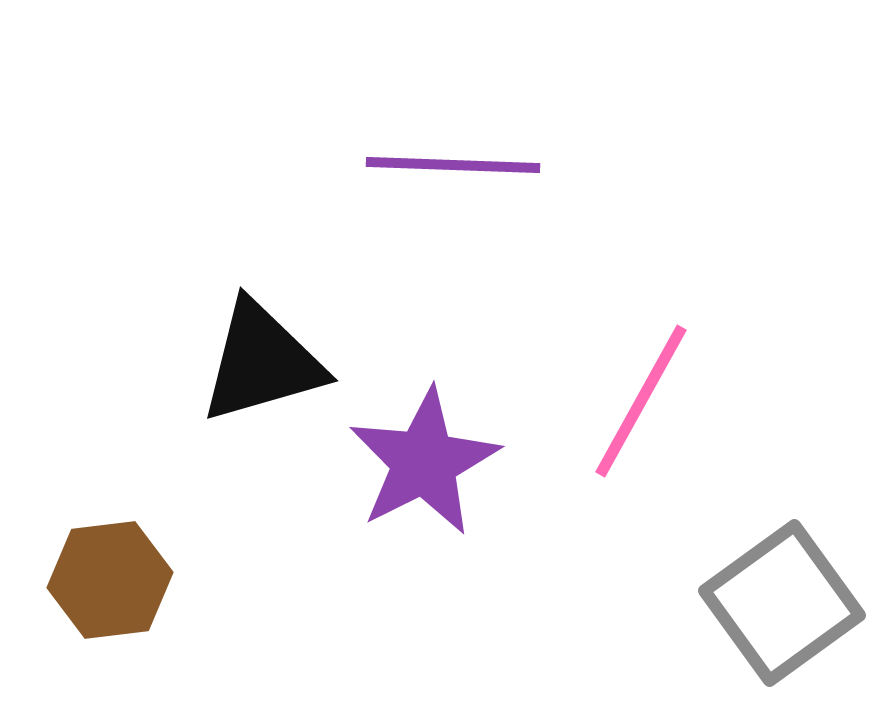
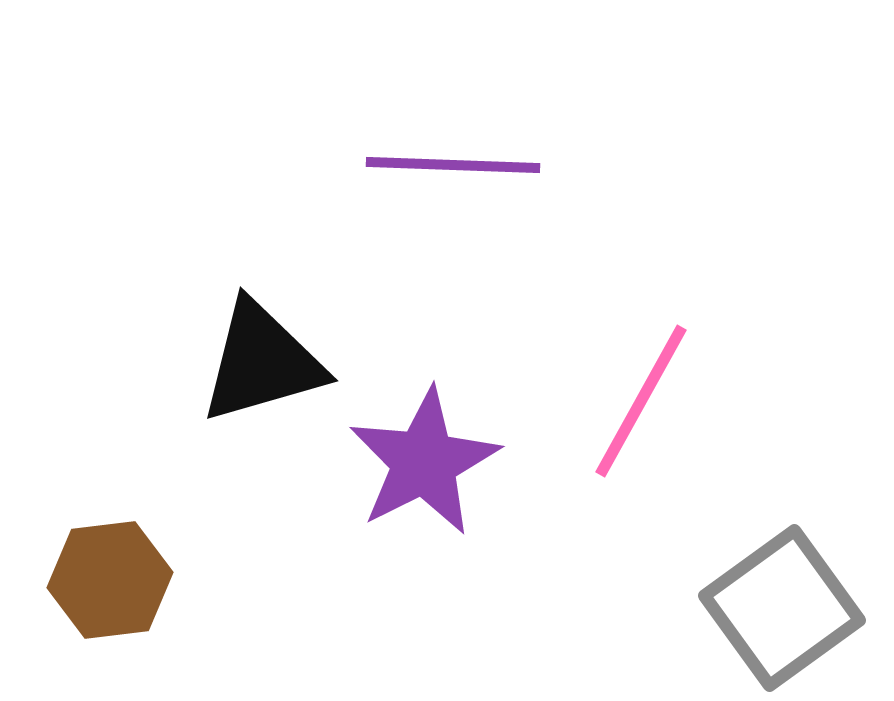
gray square: moved 5 px down
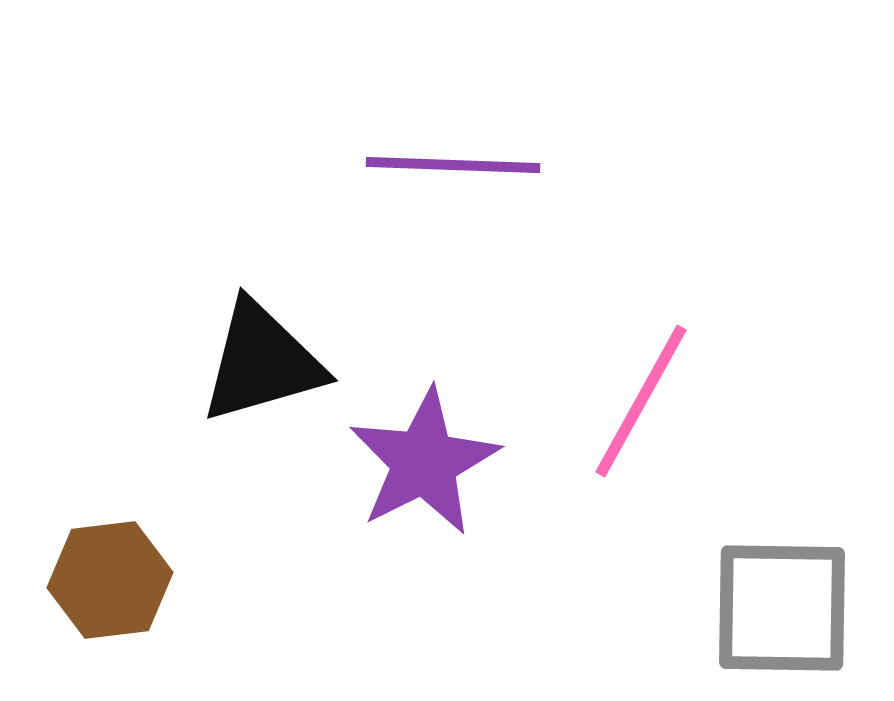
gray square: rotated 37 degrees clockwise
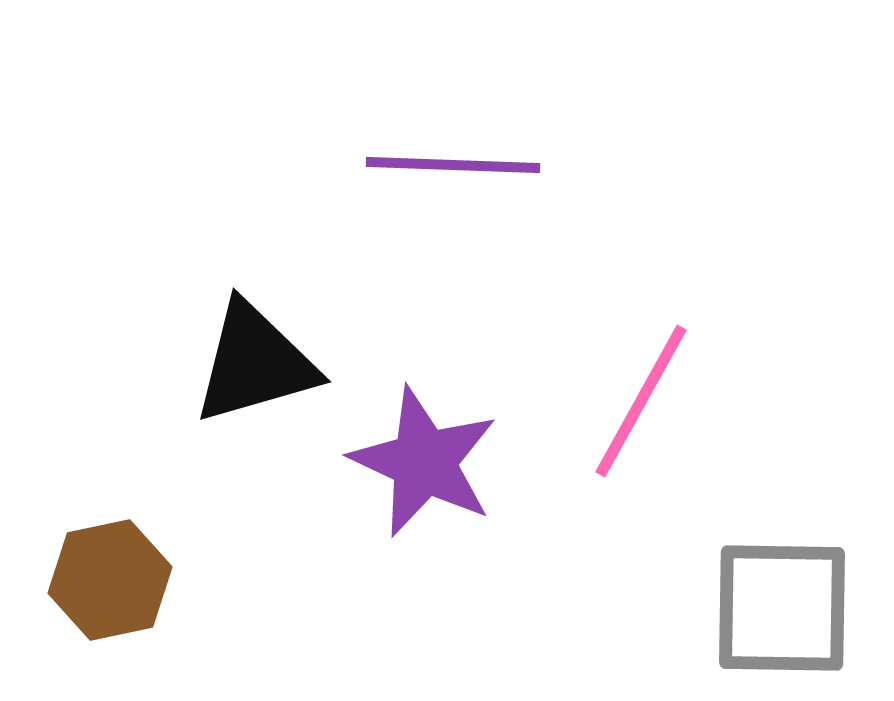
black triangle: moved 7 px left, 1 px down
purple star: rotated 20 degrees counterclockwise
brown hexagon: rotated 5 degrees counterclockwise
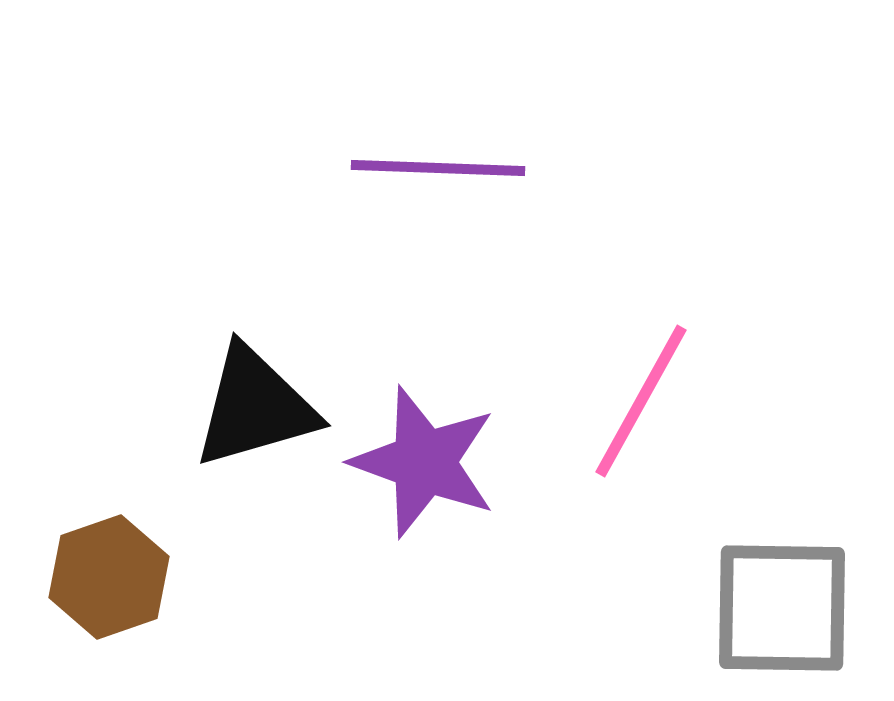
purple line: moved 15 px left, 3 px down
black triangle: moved 44 px down
purple star: rotated 5 degrees counterclockwise
brown hexagon: moved 1 px left, 3 px up; rotated 7 degrees counterclockwise
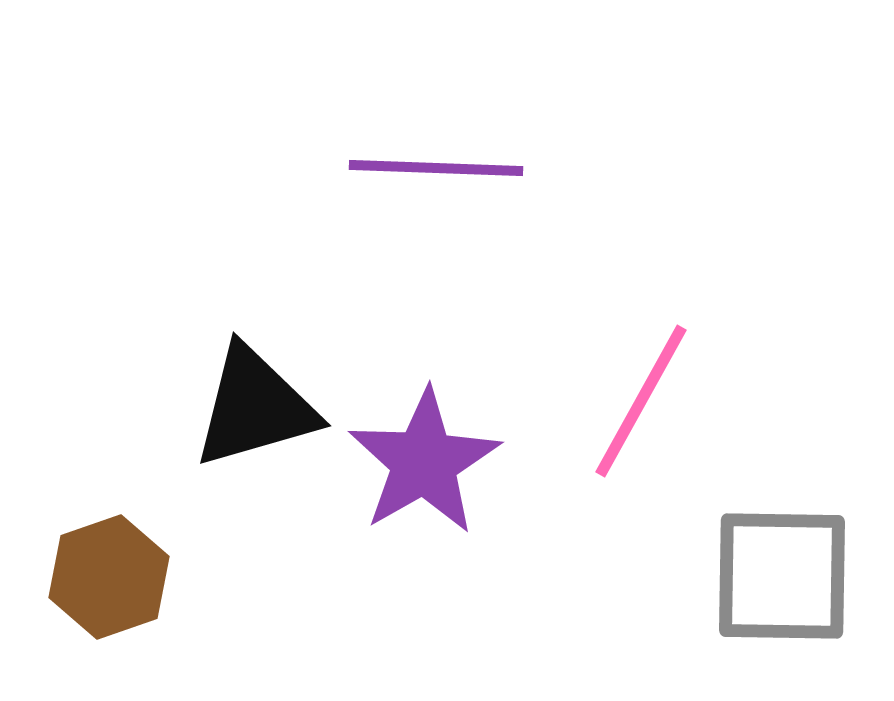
purple line: moved 2 px left
purple star: rotated 22 degrees clockwise
gray square: moved 32 px up
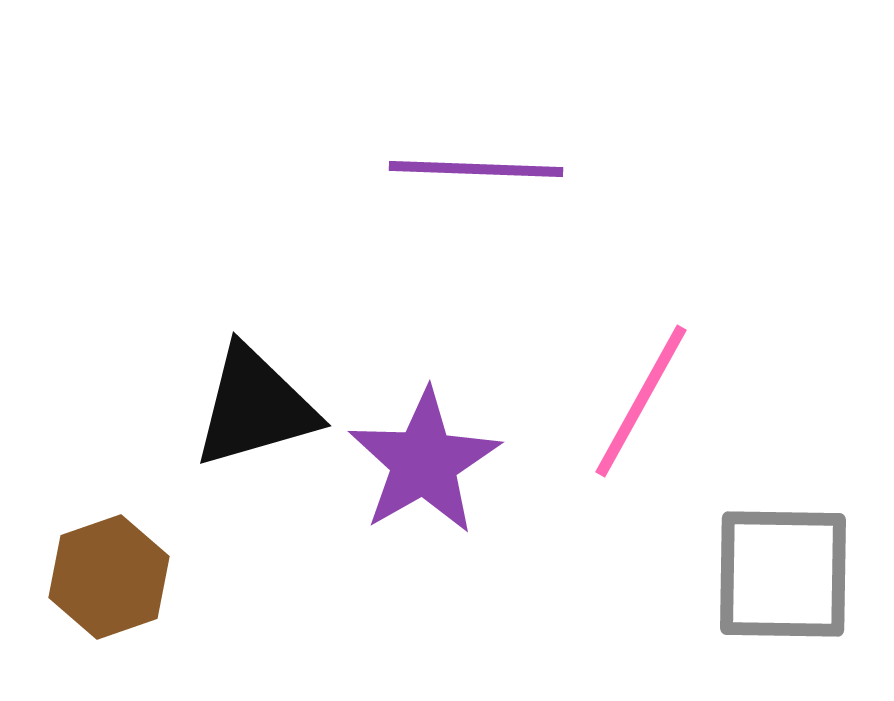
purple line: moved 40 px right, 1 px down
gray square: moved 1 px right, 2 px up
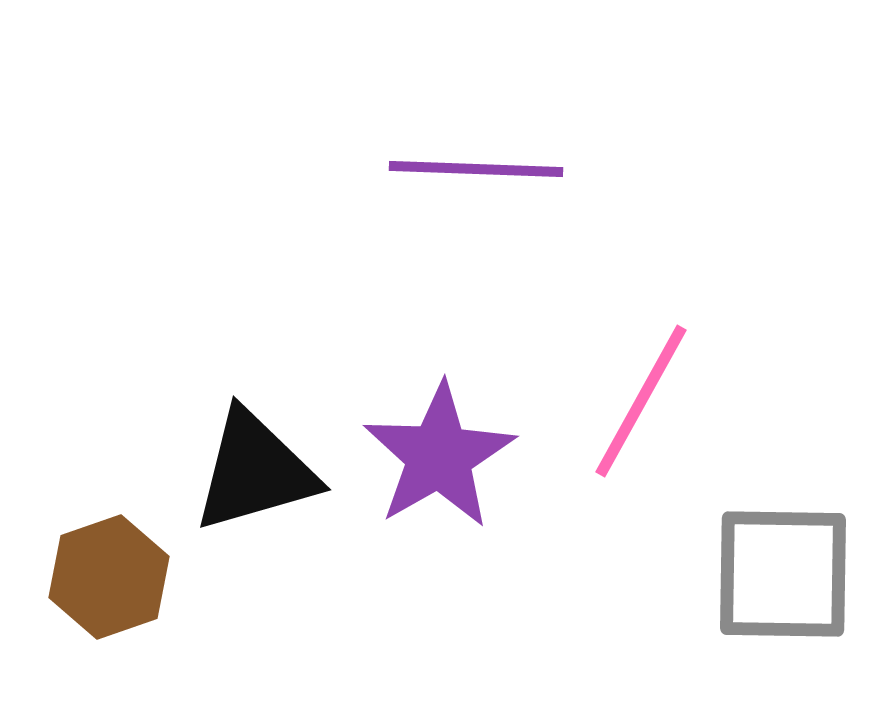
black triangle: moved 64 px down
purple star: moved 15 px right, 6 px up
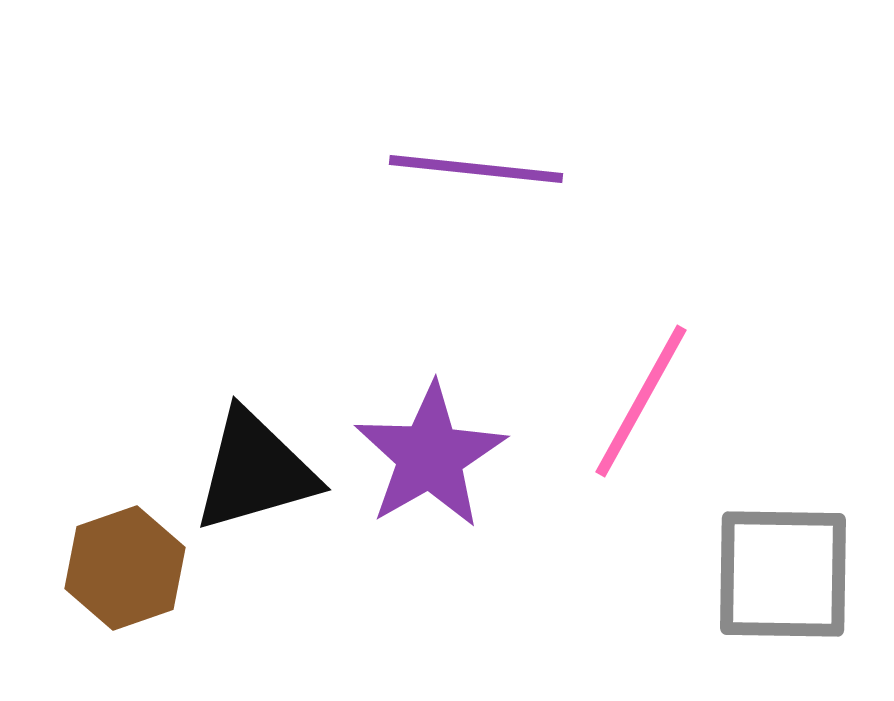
purple line: rotated 4 degrees clockwise
purple star: moved 9 px left
brown hexagon: moved 16 px right, 9 px up
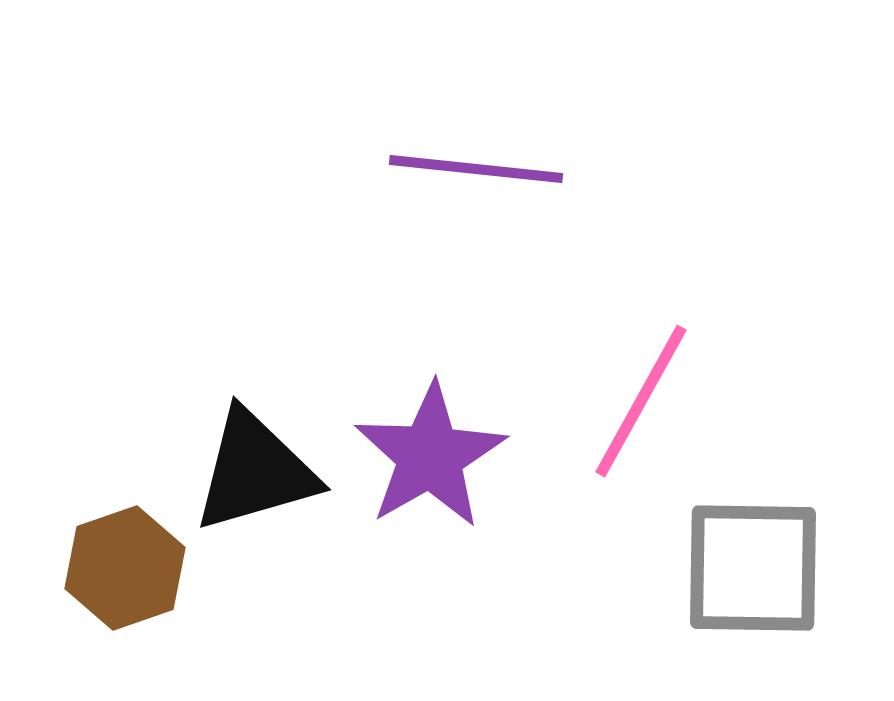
gray square: moved 30 px left, 6 px up
